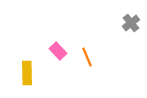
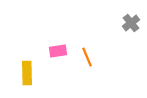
pink rectangle: rotated 54 degrees counterclockwise
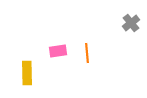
orange line: moved 4 px up; rotated 18 degrees clockwise
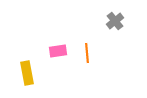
gray cross: moved 16 px left, 2 px up
yellow rectangle: rotated 10 degrees counterclockwise
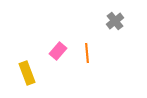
pink rectangle: rotated 42 degrees counterclockwise
yellow rectangle: rotated 10 degrees counterclockwise
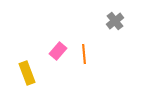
orange line: moved 3 px left, 1 px down
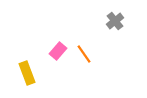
orange line: rotated 30 degrees counterclockwise
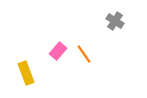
gray cross: rotated 18 degrees counterclockwise
yellow rectangle: moved 1 px left
